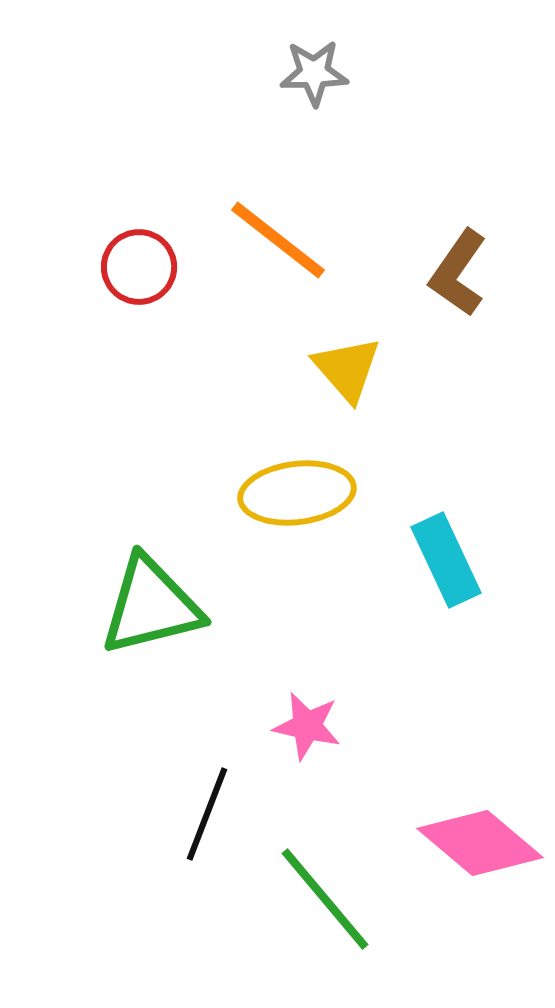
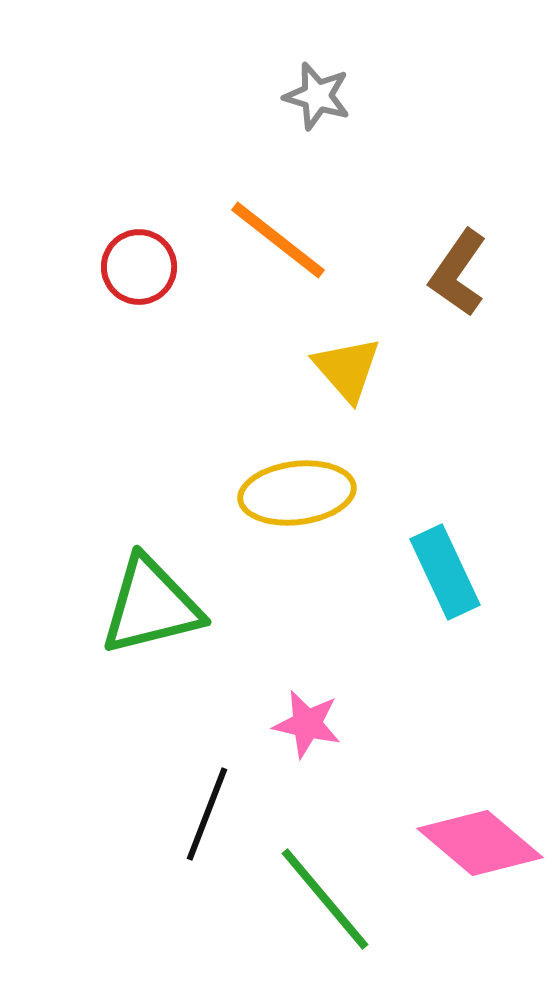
gray star: moved 3 px right, 23 px down; rotated 18 degrees clockwise
cyan rectangle: moved 1 px left, 12 px down
pink star: moved 2 px up
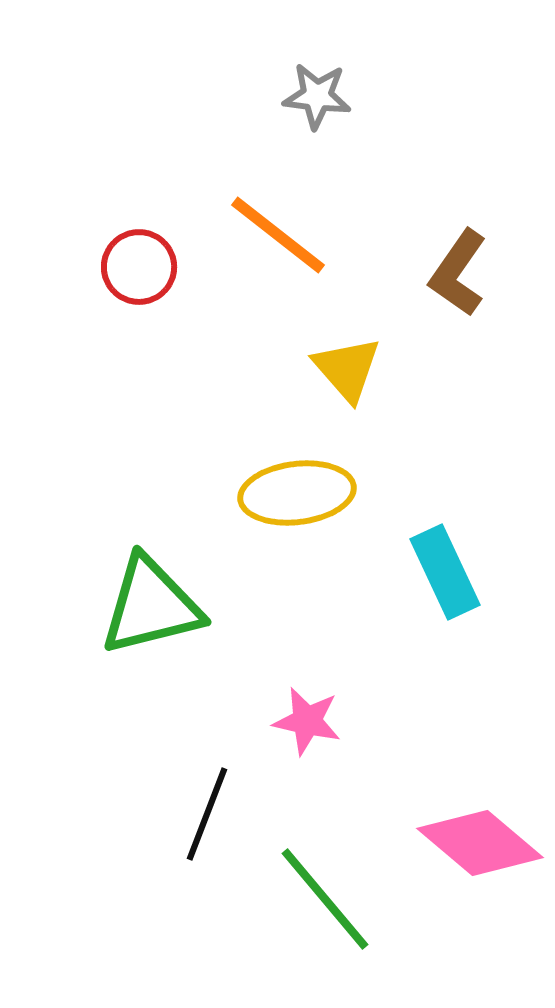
gray star: rotated 10 degrees counterclockwise
orange line: moved 5 px up
pink star: moved 3 px up
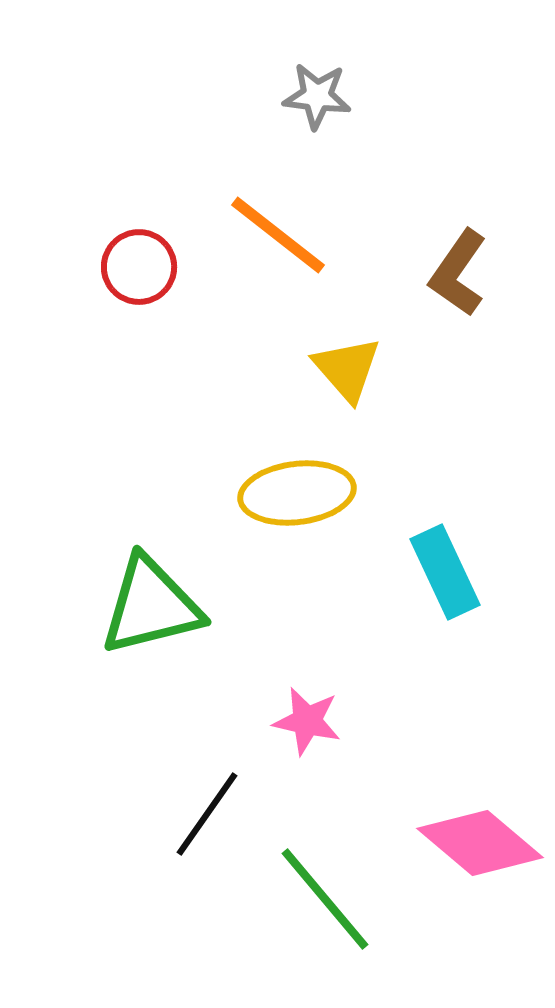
black line: rotated 14 degrees clockwise
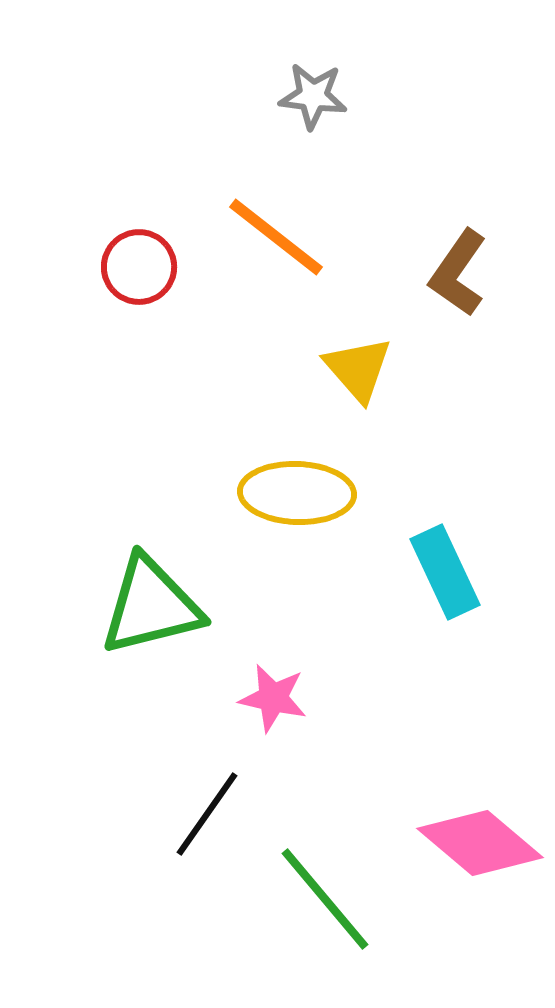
gray star: moved 4 px left
orange line: moved 2 px left, 2 px down
yellow triangle: moved 11 px right
yellow ellipse: rotated 9 degrees clockwise
pink star: moved 34 px left, 23 px up
